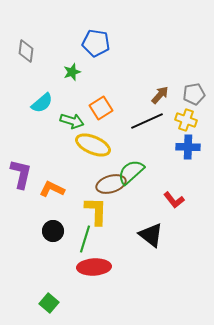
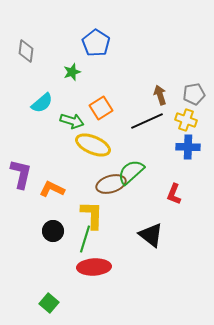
blue pentagon: rotated 24 degrees clockwise
brown arrow: rotated 60 degrees counterclockwise
red L-shape: moved 6 px up; rotated 60 degrees clockwise
yellow L-shape: moved 4 px left, 4 px down
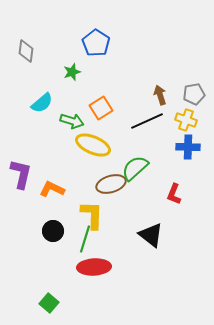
green semicircle: moved 4 px right, 4 px up
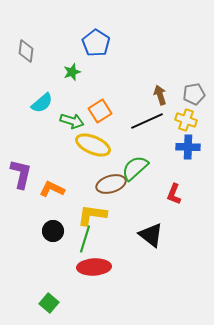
orange square: moved 1 px left, 3 px down
yellow L-shape: rotated 84 degrees counterclockwise
